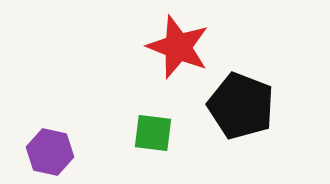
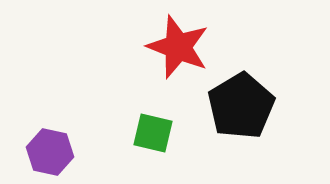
black pentagon: rotated 20 degrees clockwise
green square: rotated 6 degrees clockwise
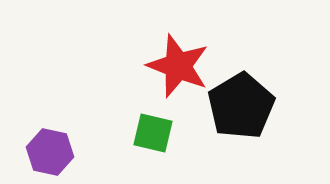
red star: moved 19 px down
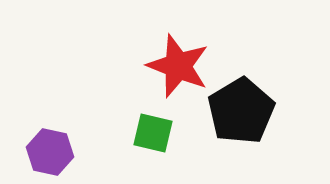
black pentagon: moved 5 px down
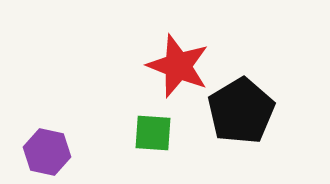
green square: rotated 9 degrees counterclockwise
purple hexagon: moved 3 px left
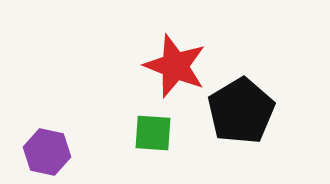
red star: moved 3 px left
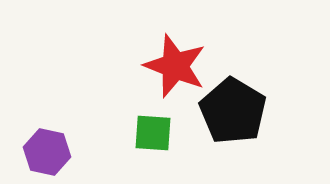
black pentagon: moved 8 px left; rotated 10 degrees counterclockwise
